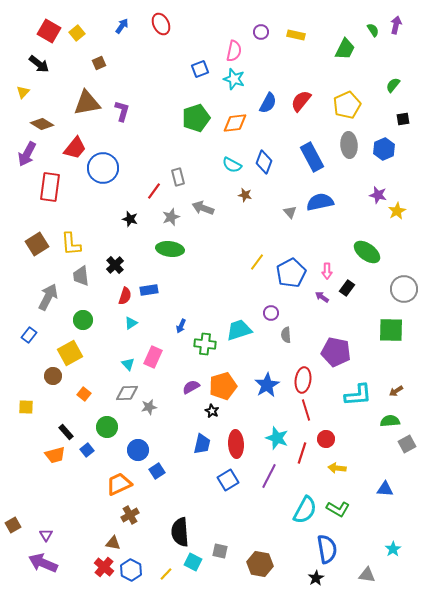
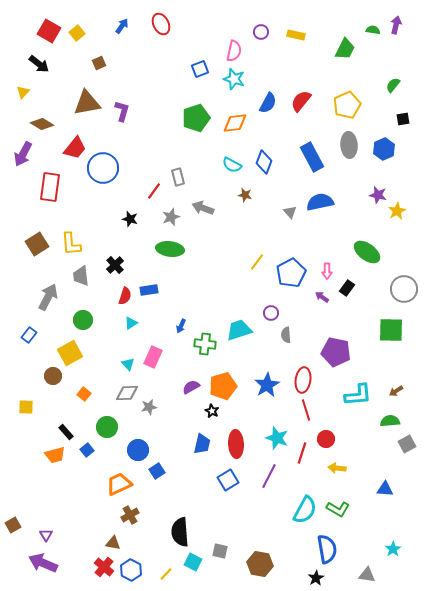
green semicircle at (373, 30): rotated 48 degrees counterclockwise
purple arrow at (27, 154): moved 4 px left
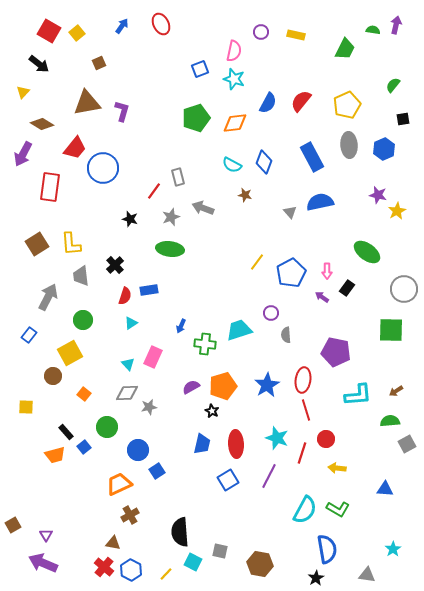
blue square at (87, 450): moved 3 px left, 3 px up
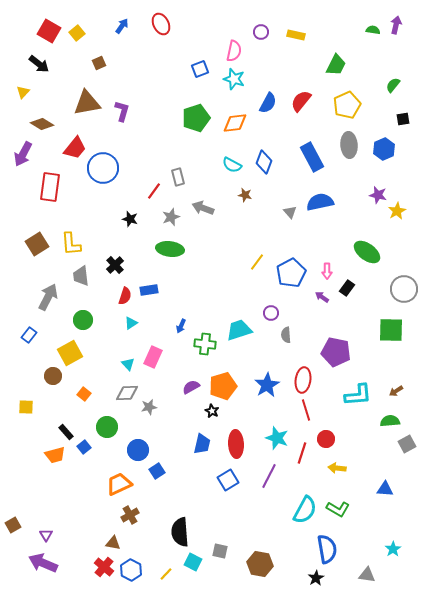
green trapezoid at (345, 49): moved 9 px left, 16 px down
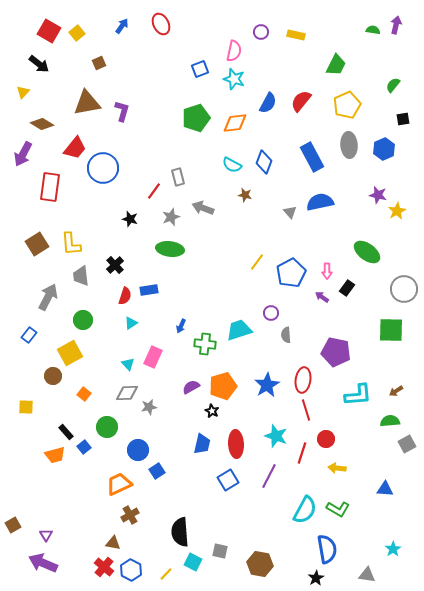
cyan star at (277, 438): moved 1 px left, 2 px up
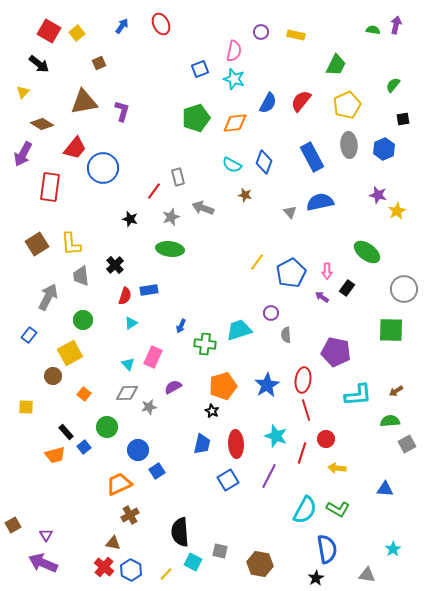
brown triangle at (87, 103): moved 3 px left, 1 px up
purple semicircle at (191, 387): moved 18 px left
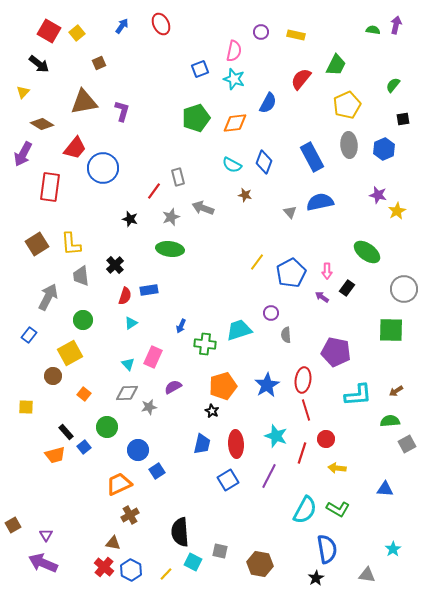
red semicircle at (301, 101): moved 22 px up
